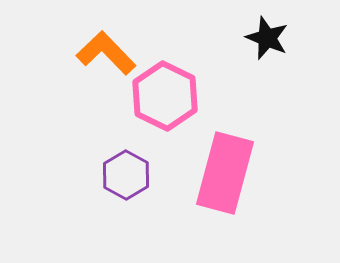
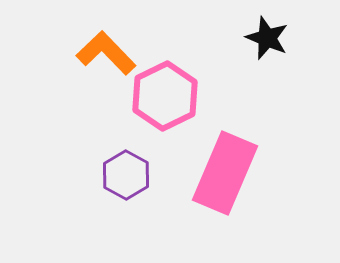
pink hexagon: rotated 8 degrees clockwise
pink rectangle: rotated 8 degrees clockwise
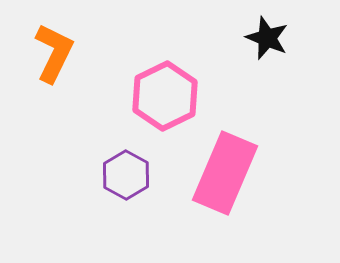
orange L-shape: moved 52 px left; rotated 70 degrees clockwise
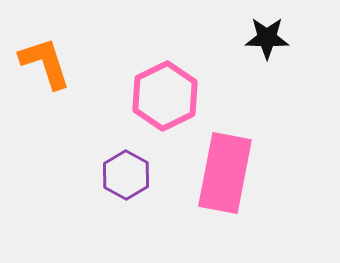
black star: rotated 21 degrees counterclockwise
orange L-shape: moved 9 px left, 10 px down; rotated 44 degrees counterclockwise
pink rectangle: rotated 12 degrees counterclockwise
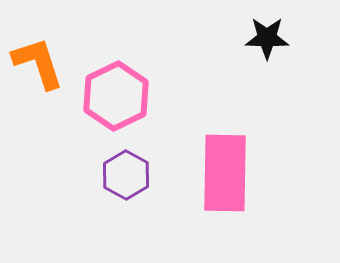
orange L-shape: moved 7 px left
pink hexagon: moved 49 px left
pink rectangle: rotated 10 degrees counterclockwise
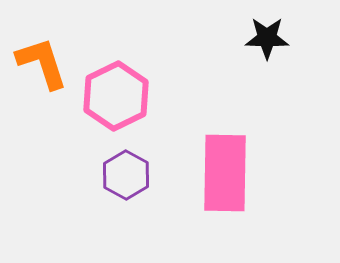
orange L-shape: moved 4 px right
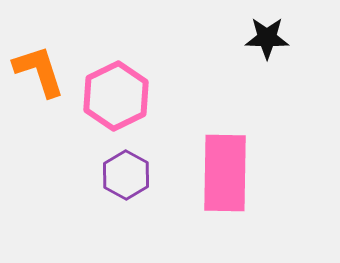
orange L-shape: moved 3 px left, 8 px down
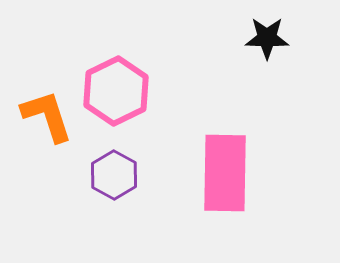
orange L-shape: moved 8 px right, 45 px down
pink hexagon: moved 5 px up
purple hexagon: moved 12 px left
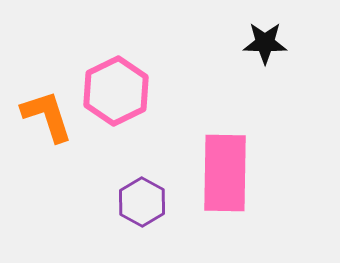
black star: moved 2 px left, 5 px down
purple hexagon: moved 28 px right, 27 px down
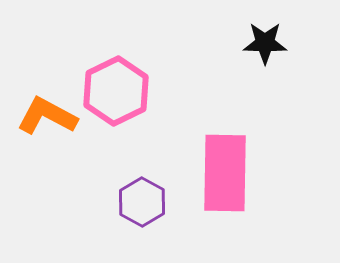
orange L-shape: rotated 44 degrees counterclockwise
